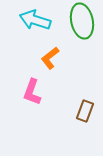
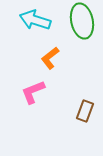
pink L-shape: moved 1 px right; rotated 48 degrees clockwise
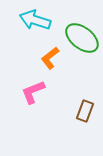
green ellipse: moved 17 px down; rotated 40 degrees counterclockwise
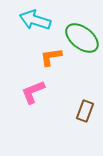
orange L-shape: moved 1 px right, 1 px up; rotated 30 degrees clockwise
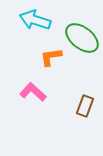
pink L-shape: rotated 64 degrees clockwise
brown rectangle: moved 5 px up
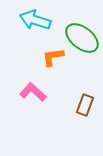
orange L-shape: moved 2 px right
brown rectangle: moved 1 px up
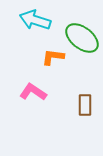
orange L-shape: rotated 15 degrees clockwise
pink L-shape: rotated 8 degrees counterclockwise
brown rectangle: rotated 20 degrees counterclockwise
